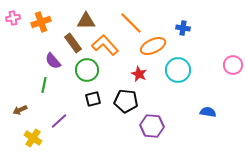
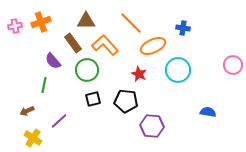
pink cross: moved 2 px right, 8 px down
brown arrow: moved 7 px right, 1 px down
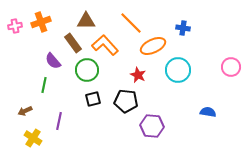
pink circle: moved 2 px left, 2 px down
red star: moved 1 px left, 1 px down
brown arrow: moved 2 px left
purple line: rotated 36 degrees counterclockwise
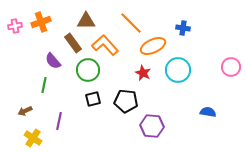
green circle: moved 1 px right
red star: moved 5 px right, 2 px up
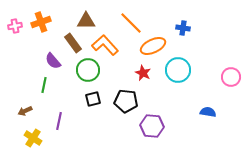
pink circle: moved 10 px down
